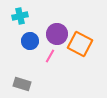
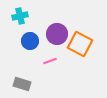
pink line: moved 5 px down; rotated 40 degrees clockwise
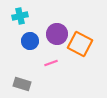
pink line: moved 1 px right, 2 px down
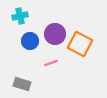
purple circle: moved 2 px left
